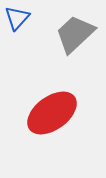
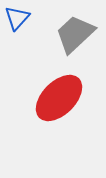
red ellipse: moved 7 px right, 15 px up; rotated 9 degrees counterclockwise
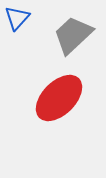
gray trapezoid: moved 2 px left, 1 px down
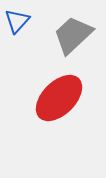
blue triangle: moved 3 px down
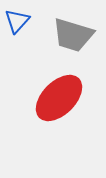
gray trapezoid: rotated 120 degrees counterclockwise
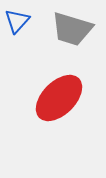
gray trapezoid: moved 1 px left, 6 px up
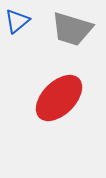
blue triangle: rotated 8 degrees clockwise
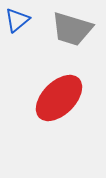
blue triangle: moved 1 px up
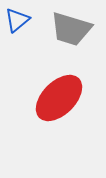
gray trapezoid: moved 1 px left
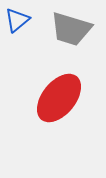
red ellipse: rotated 6 degrees counterclockwise
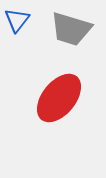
blue triangle: rotated 12 degrees counterclockwise
